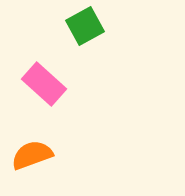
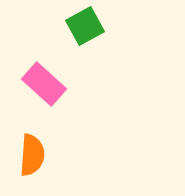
orange semicircle: rotated 114 degrees clockwise
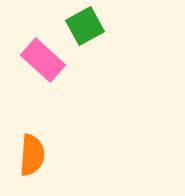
pink rectangle: moved 1 px left, 24 px up
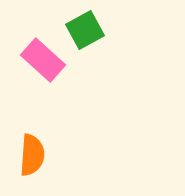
green square: moved 4 px down
